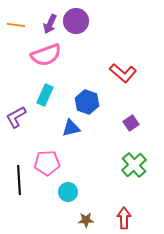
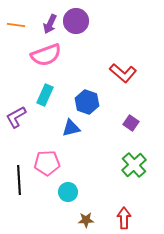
purple square: rotated 21 degrees counterclockwise
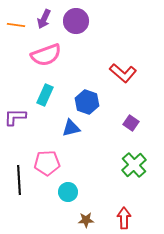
purple arrow: moved 6 px left, 5 px up
purple L-shape: moved 1 px left; rotated 30 degrees clockwise
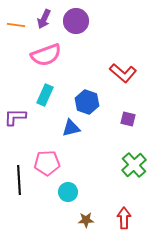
purple square: moved 3 px left, 4 px up; rotated 21 degrees counterclockwise
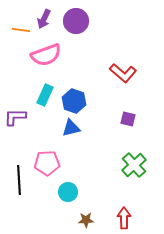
orange line: moved 5 px right, 5 px down
blue hexagon: moved 13 px left, 1 px up
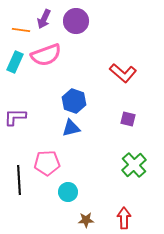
cyan rectangle: moved 30 px left, 33 px up
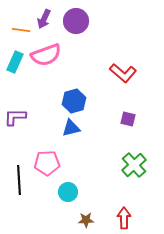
blue hexagon: rotated 25 degrees clockwise
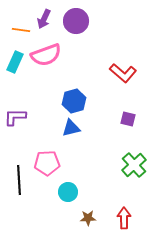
brown star: moved 2 px right, 2 px up
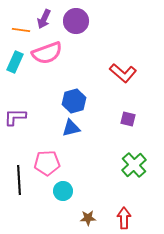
pink semicircle: moved 1 px right, 2 px up
cyan circle: moved 5 px left, 1 px up
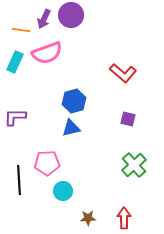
purple circle: moved 5 px left, 6 px up
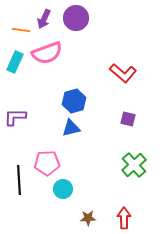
purple circle: moved 5 px right, 3 px down
cyan circle: moved 2 px up
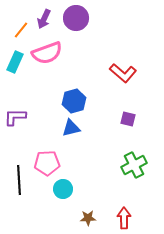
orange line: rotated 60 degrees counterclockwise
green cross: rotated 15 degrees clockwise
